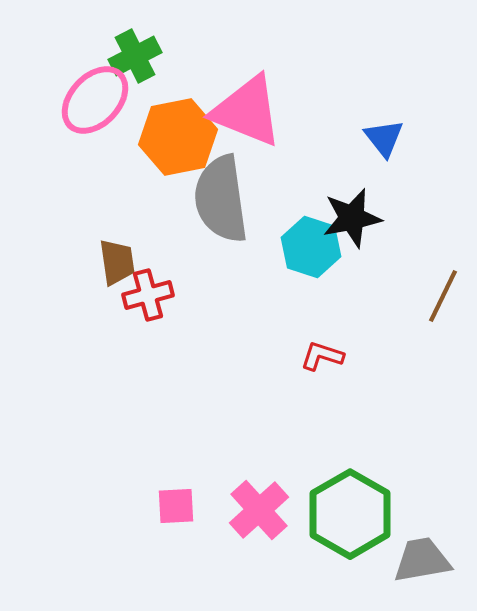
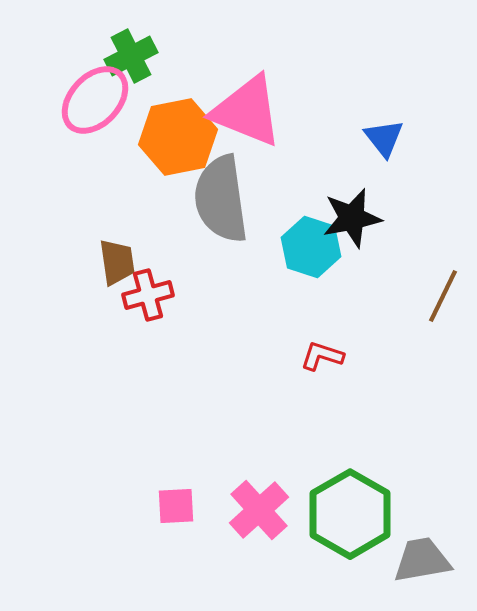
green cross: moved 4 px left
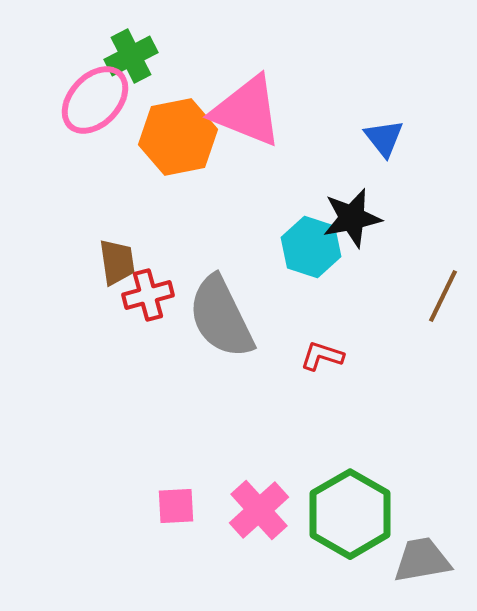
gray semicircle: moved 118 px down; rotated 18 degrees counterclockwise
